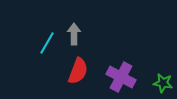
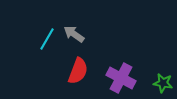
gray arrow: rotated 55 degrees counterclockwise
cyan line: moved 4 px up
purple cross: moved 1 px down
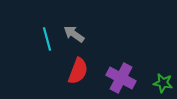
cyan line: rotated 45 degrees counterclockwise
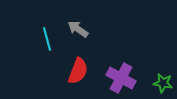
gray arrow: moved 4 px right, 5 px up
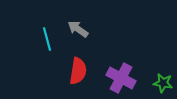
red semicircle: rotated 12 degrees counterclockwise
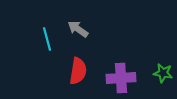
purple cross: rotated 32 degrees counterclockwise
green star: moved 10 px up
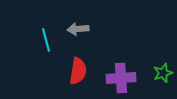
gray arrow: rotated 40 degrees counterclockwise
cyan line: moved 1 px left, 1 px down
green star: rotated 30 degrees counterclockwise
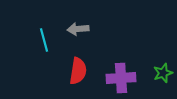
cyan line: moved 2 px left
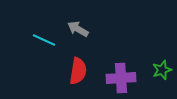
gray arrow: rotated 35 degrees clockwise
cyan line: rotated 50 degrees counterclockwise
green star: moved 1 px left, 3 px up
